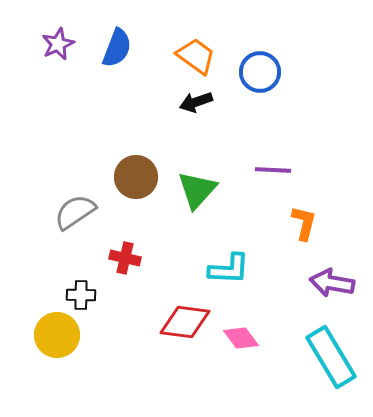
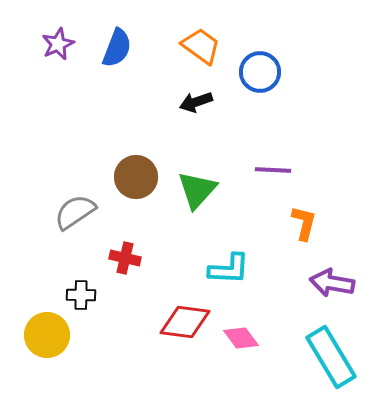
orange trapezoid: moved 5 px right, 10 px up
yellow circle: moved 10 px left
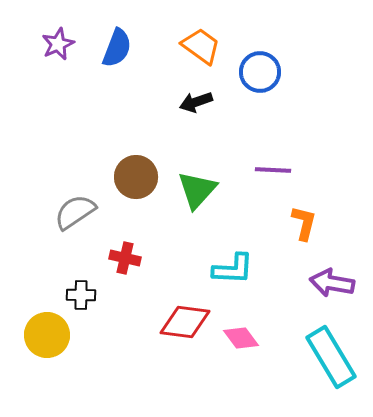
cyan L-shape: moved 4 px right
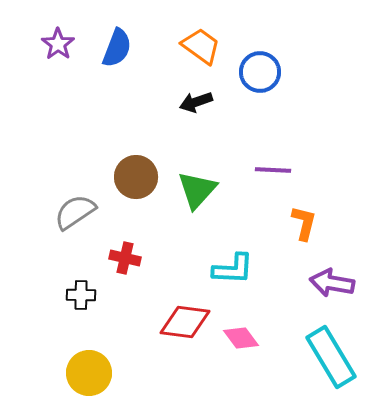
purple star: rotated 12 degrees counterclockwise
yellow circle: moved 42 px right, 38 px down
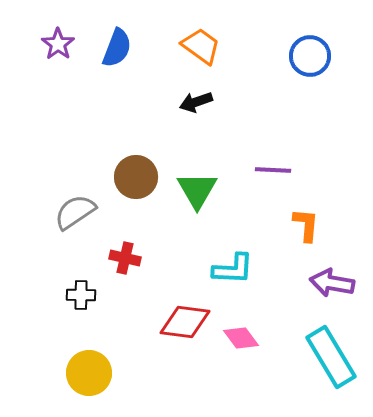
blue circle: moved 50 px right, 16 px up
green triangle: rotated 12 degrees counterclockwise
orange L-shape: moved 2 px right, 2 px down; rotated 9 degrees counterclockwise
